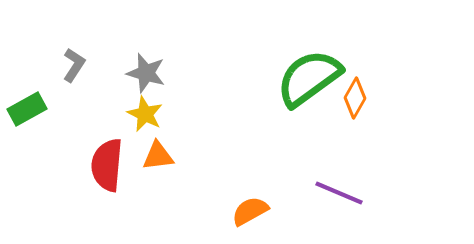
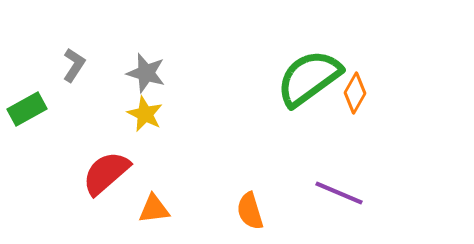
orange diamond: moved 5 px up
orange triangle: moved 4 px left, 53 px down
red semicircle: moved 1 px left, 8 px down; rotated 44 degrees clockwise
orange semicircle: rotated 78 degrees counterclockwise
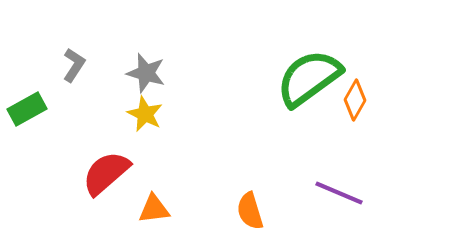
orange diamond: moved 7 px down
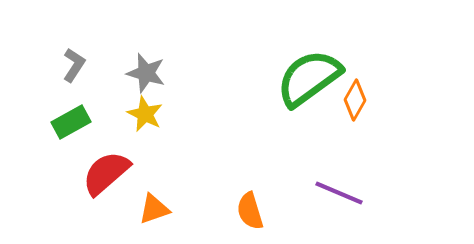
green rectangle: moved 44 px right, 13 px down
orange triangle: rotated 12 degrees counterclockwise
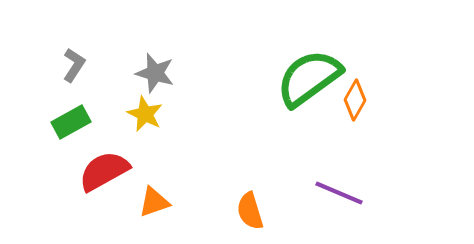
gray star: moved 9 px right
red semicircle: moved 2 px left, 2 px up; rotated 12 degrees clockwise
orange triangle: moved 7 px up
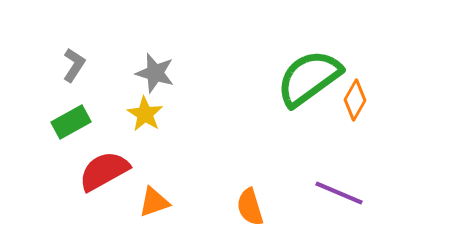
yellow star: rotated 6 degrees clockwise
orange semicircle: moved 4 px up
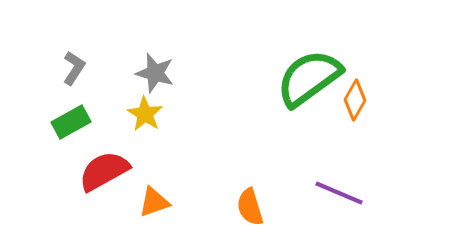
gray L-shape: moved 3 px down
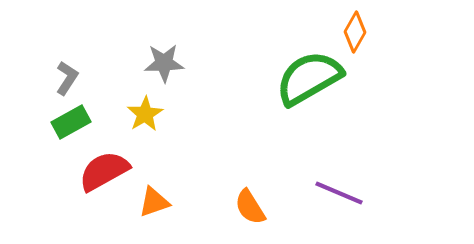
gray L-shape: moved 7 px left, 10 px down
gray star: moved 9 px right, 10 px up; rotated 18 degrees counterclockwise
green semicircle: rotated 6 degrees clockwise
orange diamond: moved 68 px up
yellow star: rotated 9 degrees clockwise
orange semicircle: rotated 15 degrees counterclockwise
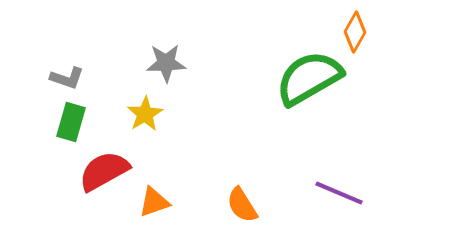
gray star: moved 2 px right
gray L-shape: rotated 76 degrees clockwise
green rectangle: rotated 45 degrees counterclockwise
orange semicircle: moved 8 px left, 2 px up
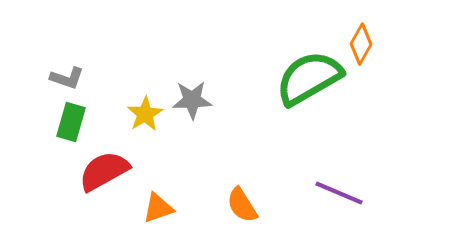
orange diamond: moved 6 px right, 12 px down
gray star: moved 26 px right, 37 px down
orange triangle: moved 4 px right, 6 px down
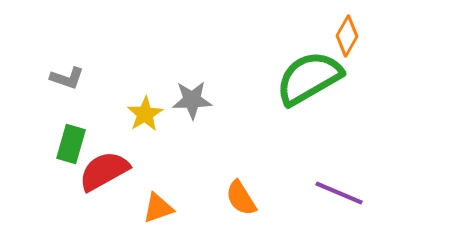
orange diamond: moved 14 px left, 8 px up
green rectangle: moved 22 px down
orange semicircle: moved 1 px left, 7 px up
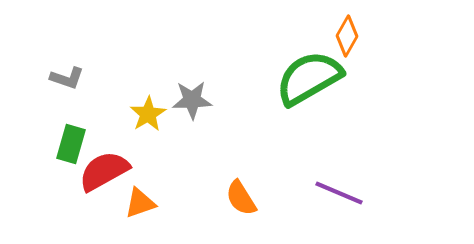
yellow star: moved 3 px right
orange triangle: moved 18 px left, 5 px up
